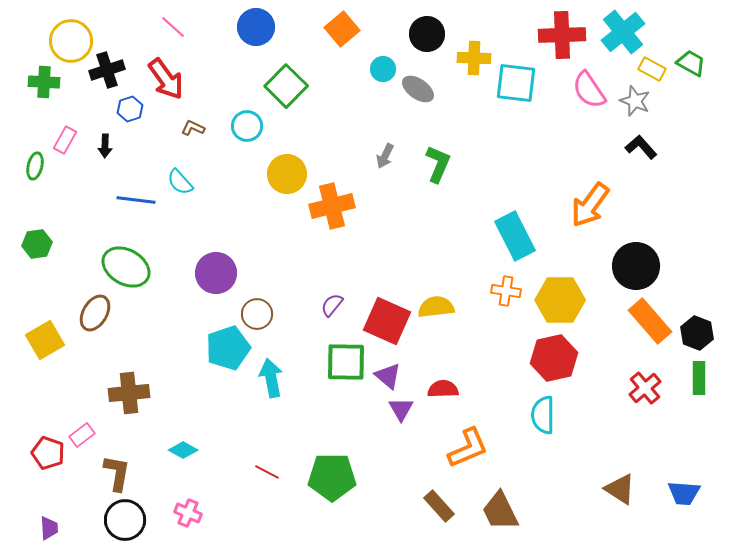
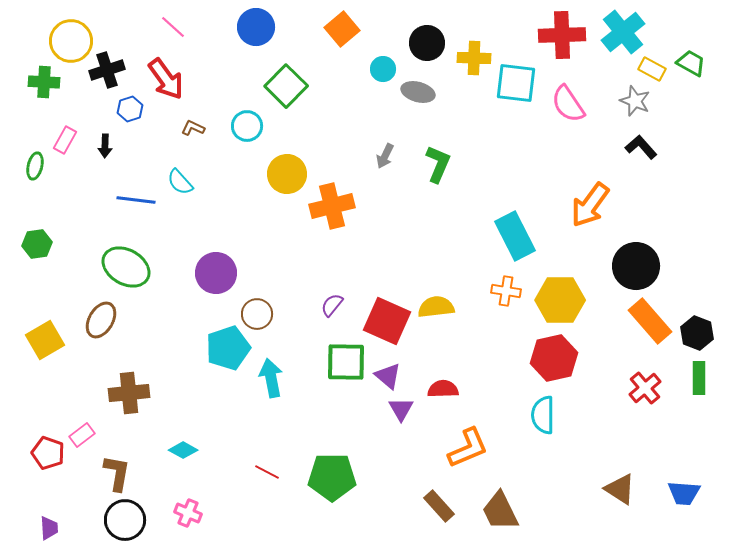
black circle at (427, 34): moved 9 px down
gray ellipse at (418, 89): moved 3 px down; rotated 20 degrees counterclockwise
pink semicircle at (589, 90): moved 21 px left, 14 px down
brown ellipse at (95, 313): moved 6 px right, 7 px down
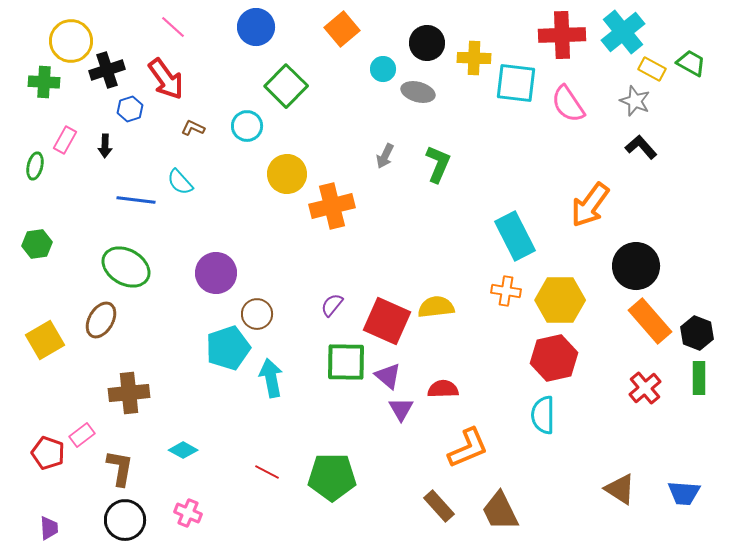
brown L-shape at (117, 473): moved 3 px right, 5 px up
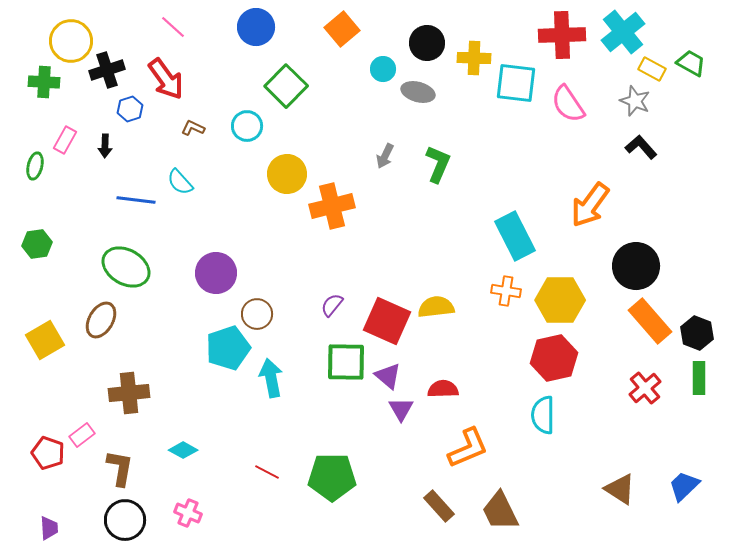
blue trapezoid at (684, 493): moved 7 px up; rotated 132 degrees clockwise
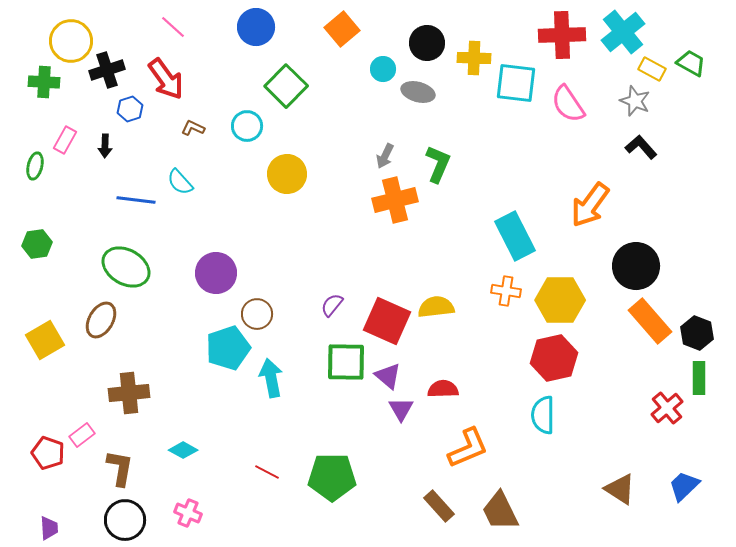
orange cross at (332, 206): moved 63 px right, 6 px up
red cross at (645, 388): moved 22 px right, 20 px down
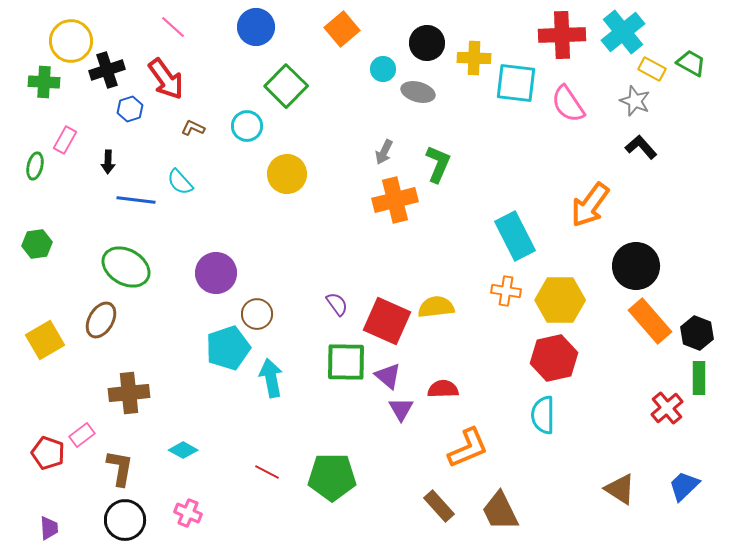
black arrow at (105, 146): moved 3 px right, 16 px down
gray arrow at (385, 156): moved 1 px left, 4 px up
purple semicircle at (332, 305): moved 5 px right, 1 px up; rotated 105 degrees clockwise
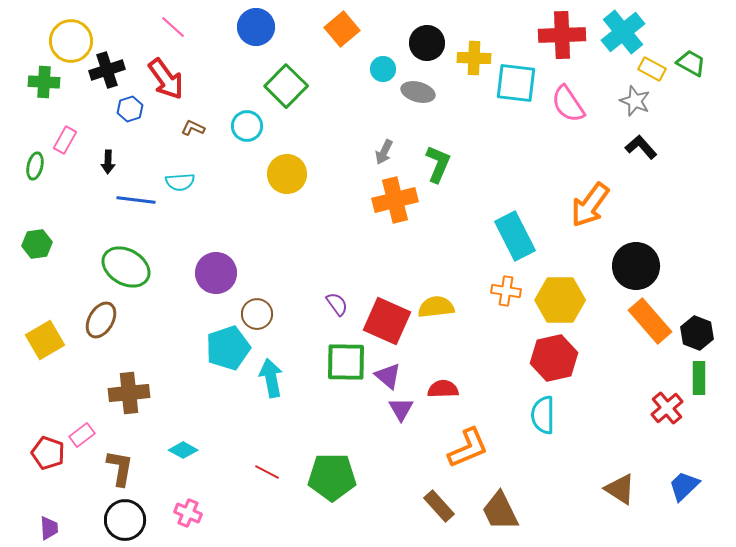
cyan semicircle at (180, 182): rotated 52 degrees counterclockwise
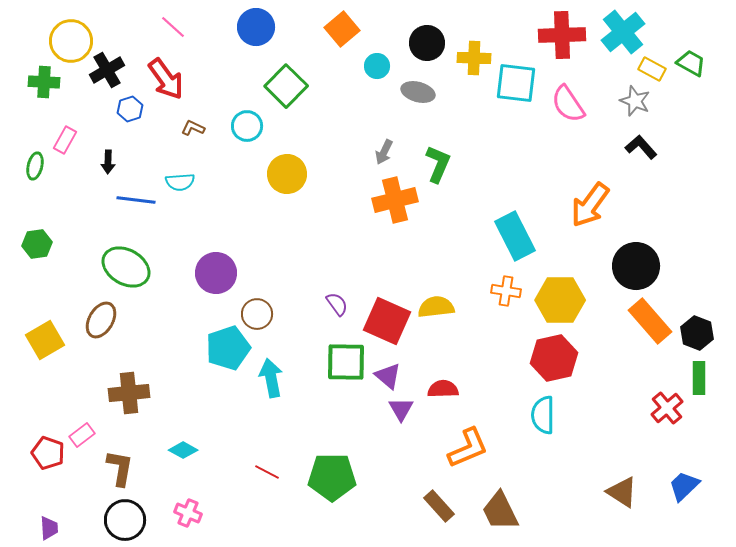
cyan circle at (383, 69): moved 6 px left, 3 px up
black cross at (107, 70): rotated 12 degrees counterclockwise
brown triangle at (620, 489): moved 2 px right, 3 px down
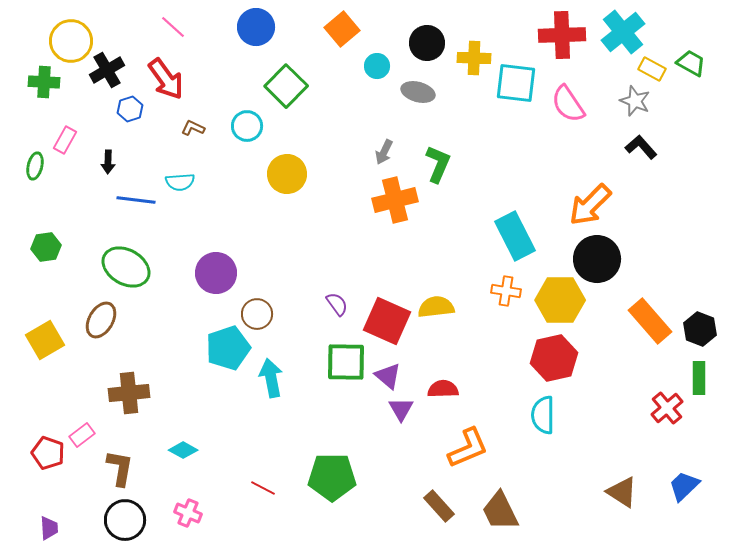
orange arrow at (590, 205): rotated 9 degrees clockwise
green hexagon at (37, 244): moved 9 px right, 3 px down
black circle at (636, 266): moved 39 px left, 7 px up
black hexagon at (697, 333): moved 3 px right, 4 px up
red line at (267, 472): moved 4 px left, 16 px down
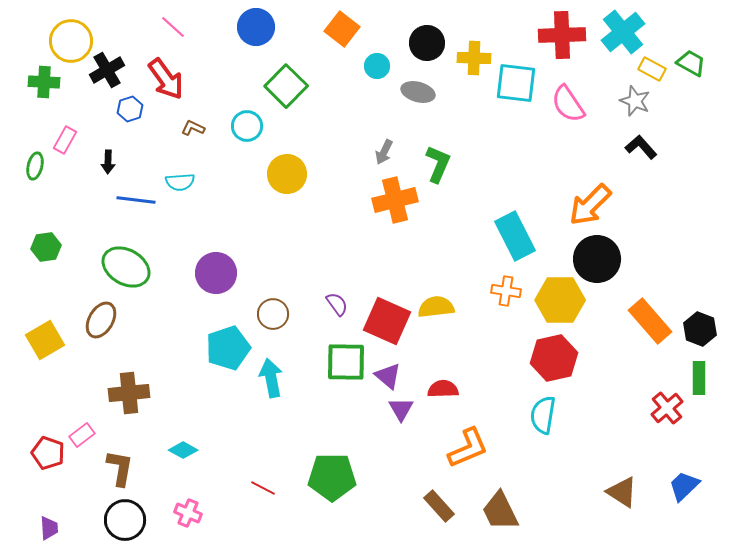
orange square at (342, 29): rotated 12 degrees counterclockwise
brown circle at (257, 314): moved 16 px right
cyan semicircle at (543, 415): rotated 9 degrees clockwise
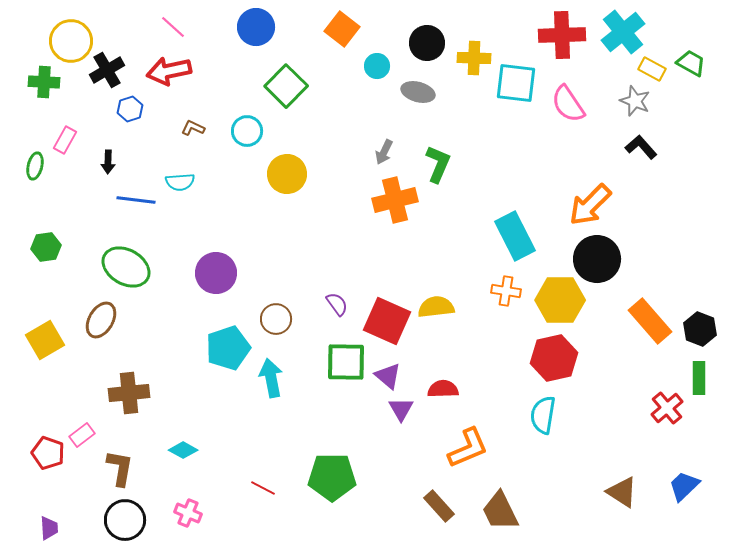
red arrow at (166, 79): moved 3 px right, 8 px up; rotated 114 degrees clockwise
cyan circle at (247, 126): moved 5 px down
brown circle at (273, 314): moved 3 px right, 5 px down
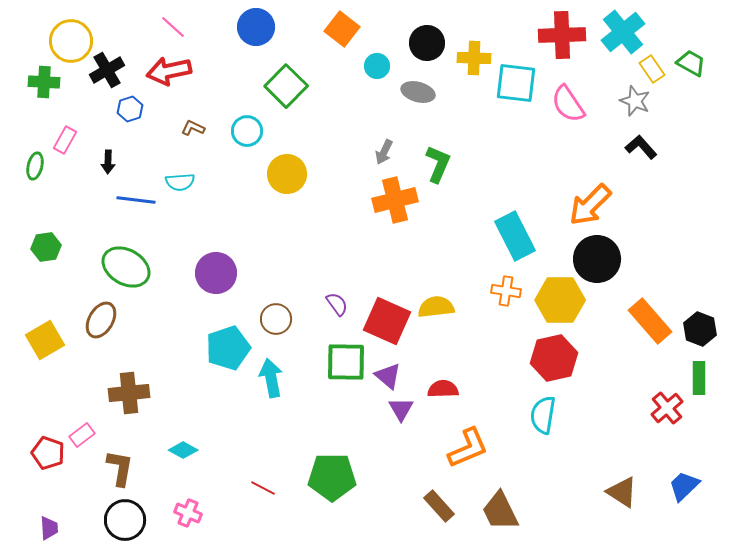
yellow rectangle at (652, 69): rotated 28 degrees clockwise
